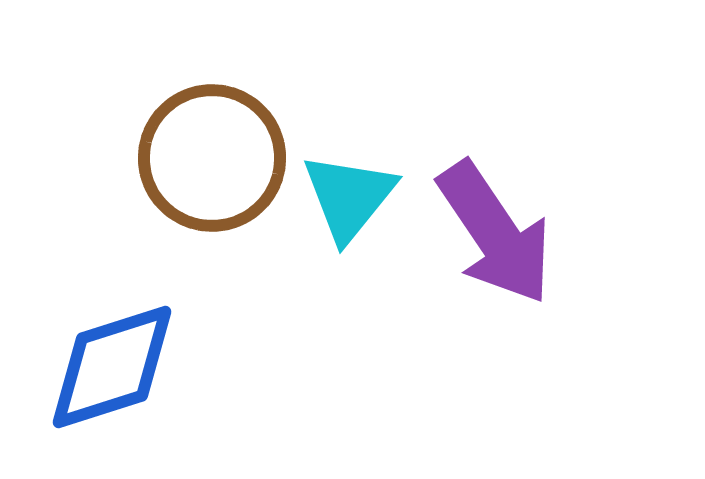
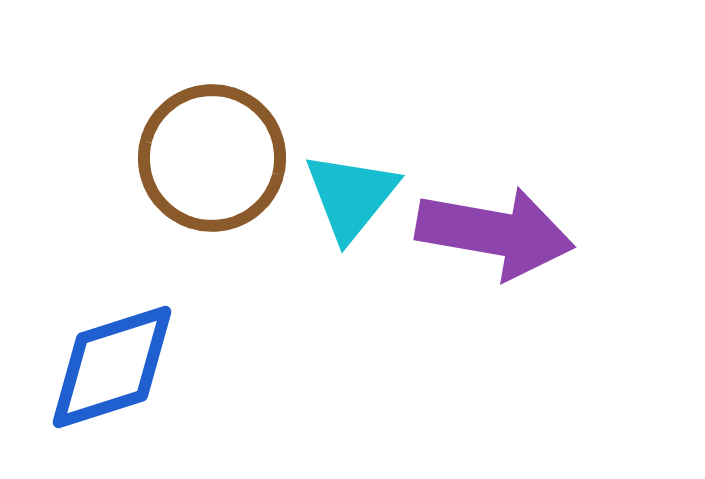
cyan triangle: moved 2 px right, 1 px up
purple arrow: rotated 46 degrees counterclockwise
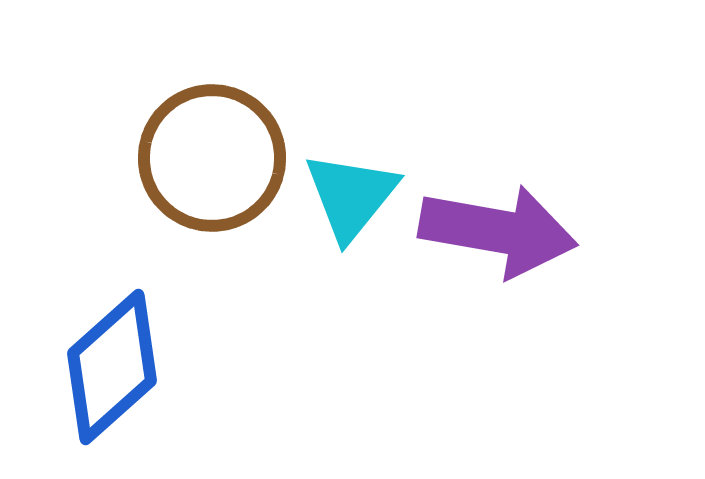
purple arrow: moved 3 px right, 2 px up
blue diamond: rotated 24 degrees counterclockwise
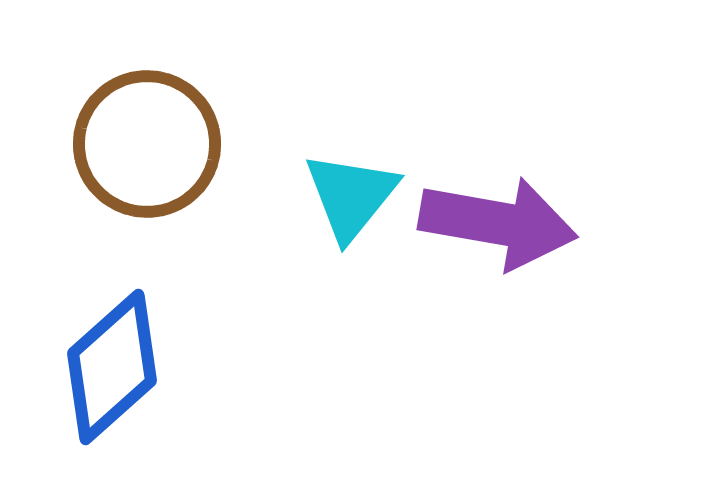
brown circle: moved 65 px left, 14 px up
purple arrow: moved 8 px up
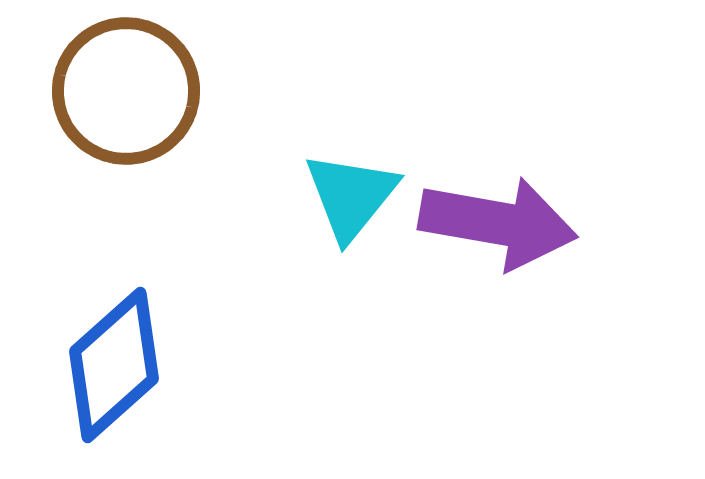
brown circle: moved 21 px left, 53 px up
blue diamond: moved 2 px right, 2 px up
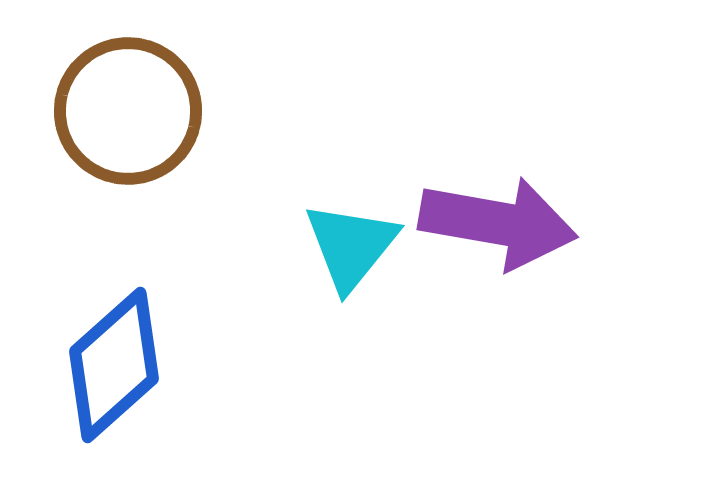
brown circle: moved 2 px right, 20 px down
cyan triangle: moved 50 px down
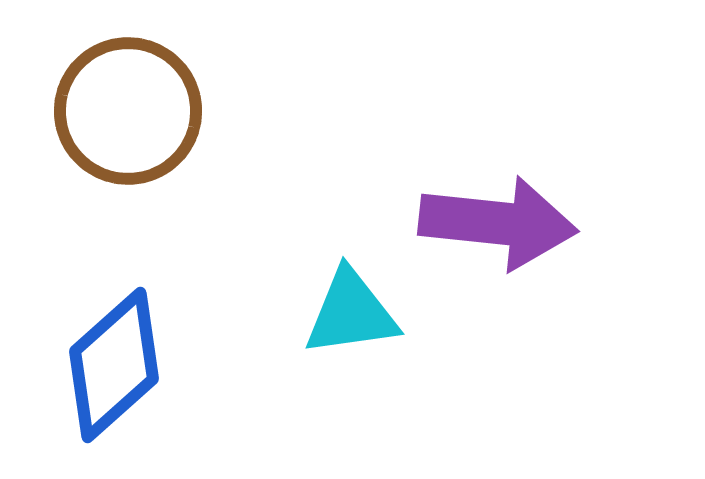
purple arrow: rotated 4 degrees counterclockwise
cyan triangle: moved 67 px down; rotated 43 degrees clockwise
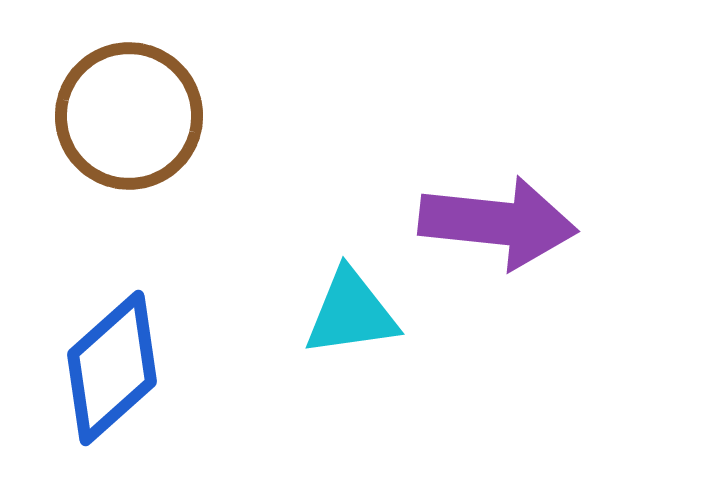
brown circle: moved 1 px right, 5 px down
blue diamond: moved 2 px left, 3 px down
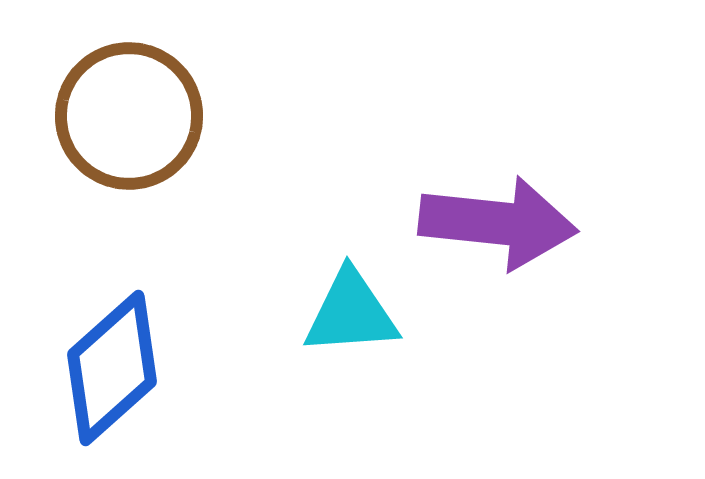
cyan triangle: rotated 4 degrees clockwise
